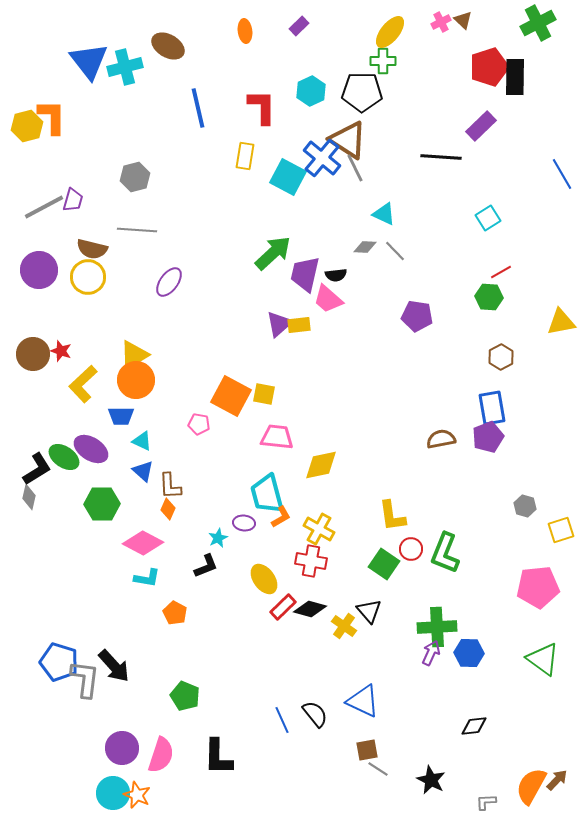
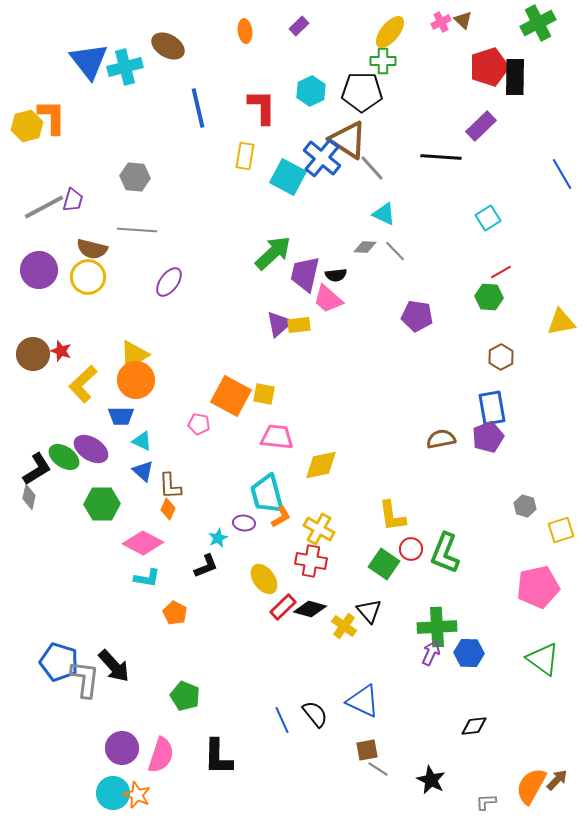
gray line at (355, 168): moved 17 px right; rotated 16 degrees counterclockwise
gray hexagon at (135, 177): rotated 20 degrees clockwise
pink pentagon at (538, 587): rotated 6 degrees counterclockwise
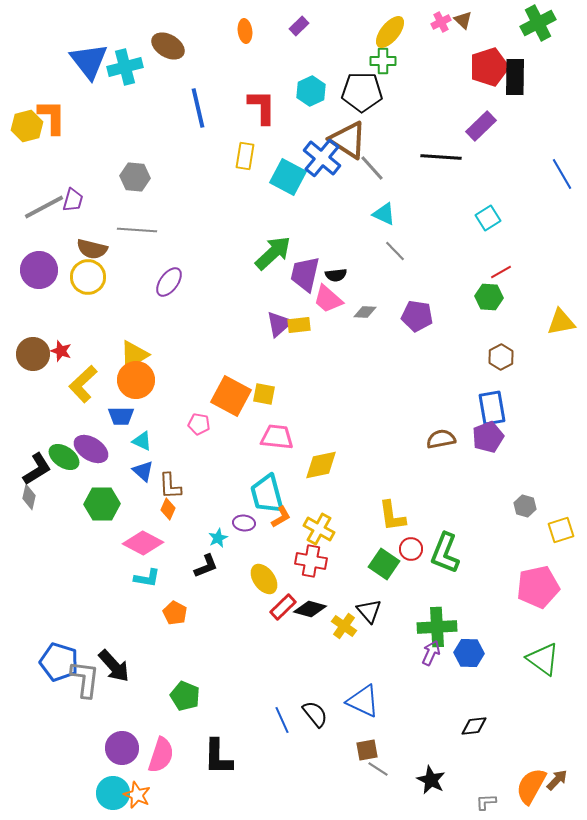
gray diamond at (365, 247): moved 65 px down
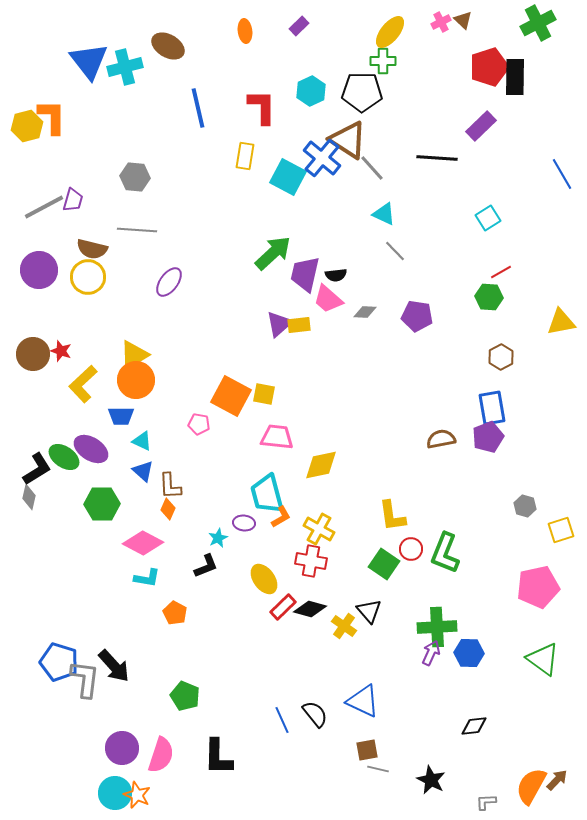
black line at (441, 157): moved 4 px left, 1 px down
gray line at (378, 769): rotated 20 degrees counterclockwise
cyan circle at (113, 793): moved 2 px right
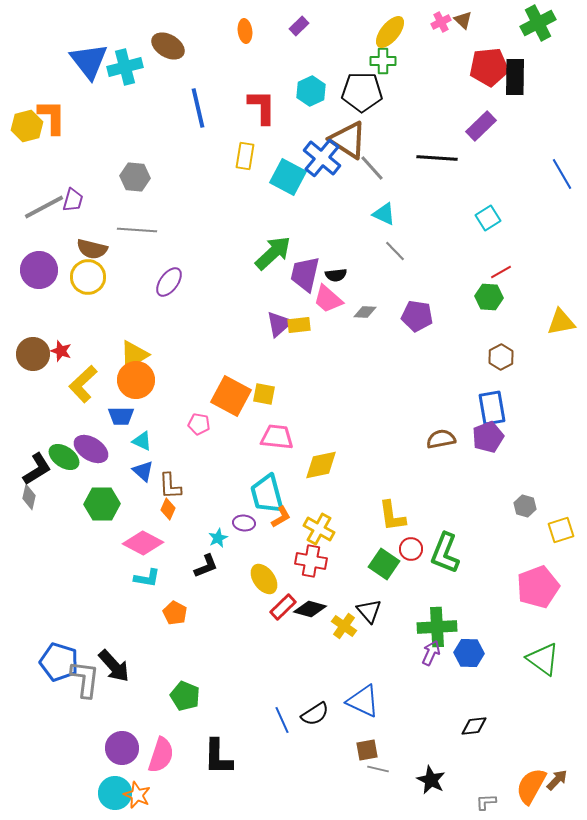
red pentagon at (489, 67): rotated 12 degrees clockwise
pink pentagon at (538, 587): rotated 9 degrees counterclockwise
black semicircle at (315, 714): rotated 96 degrees clockwise
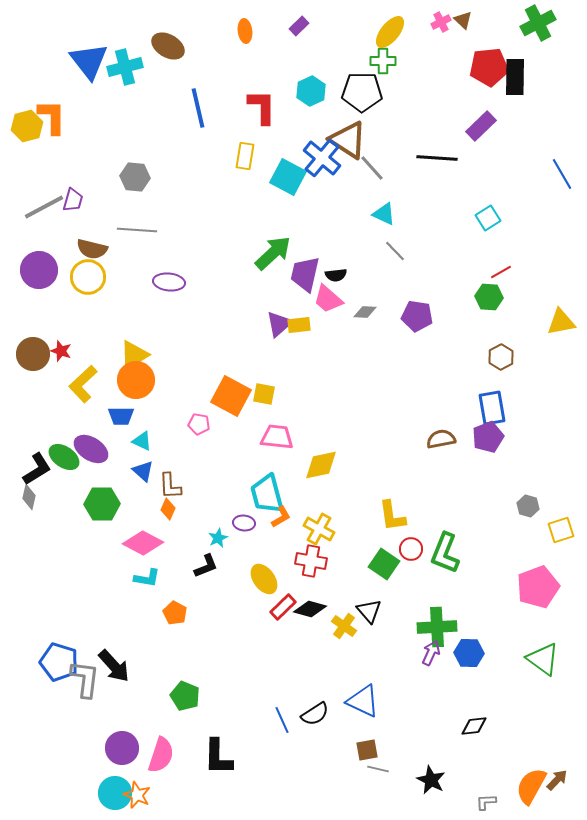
purple ellipse at (169, 282): rotated 60 degrees clockwise
gray hexagon at (525, 506): moved 3 px right
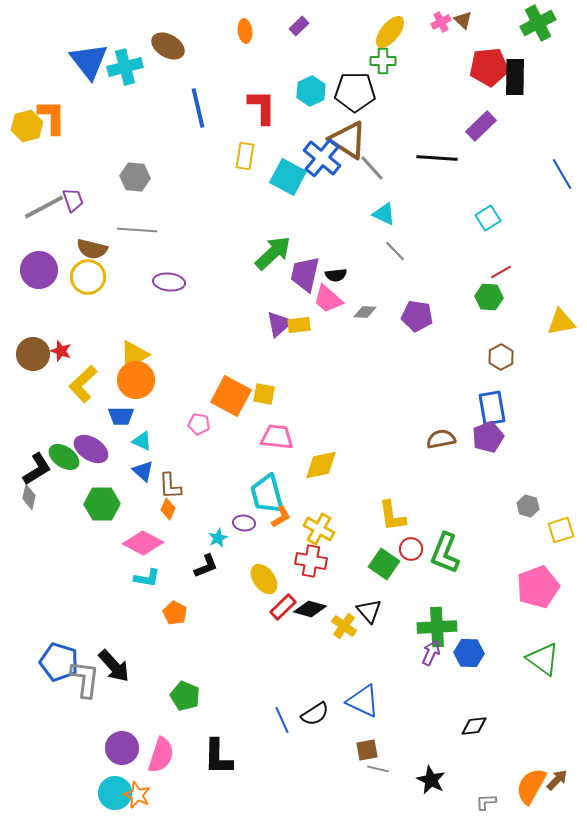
black pentagon at (362, 92): moved 7 px left
purple trapezoid at (73, 200): rotated 35 degrees counterclockwise
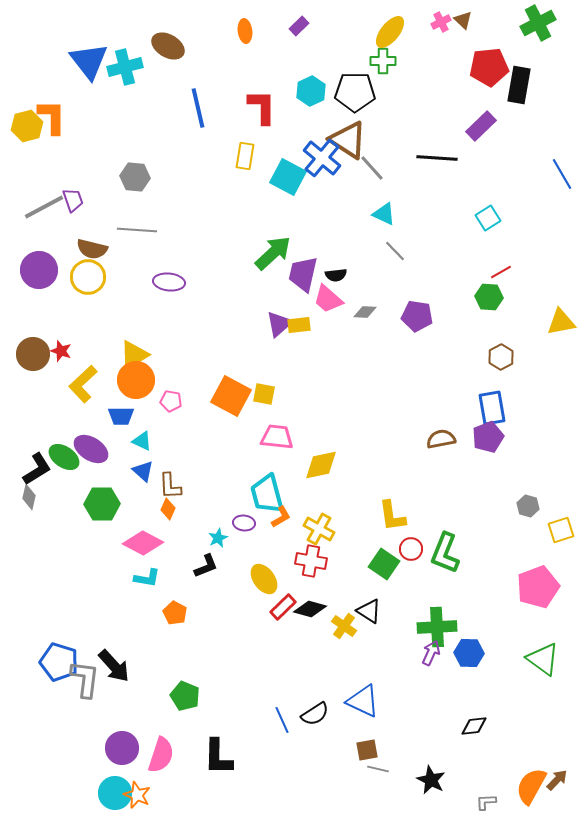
black rectangle at (515, 77): moved 4 px right, 8 px down; rotated 9 degrees clockwise
purple trapezoid at (305, 274): moved 2 px left
pink pentagon at (199, 424): moved 28 px left, 23 px up
black triangle at (369, 611): rotated 16 degrees counterclockwise
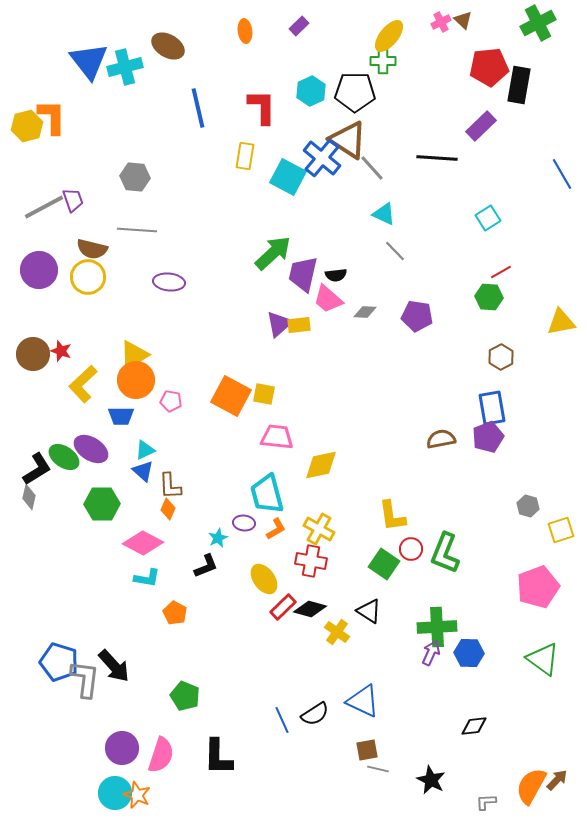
yellow ellipse at (390, 32): moved 1 px left, 4 px down
cyan triangle at (142, 441): moved 3 px right, 9 px down; rotated 50 degrees counterclockwise
orange L-shape at (281, 517): moved 5 px left, 12 px down
yellow cross at (344, 626): moved 7 px left, 6 px down
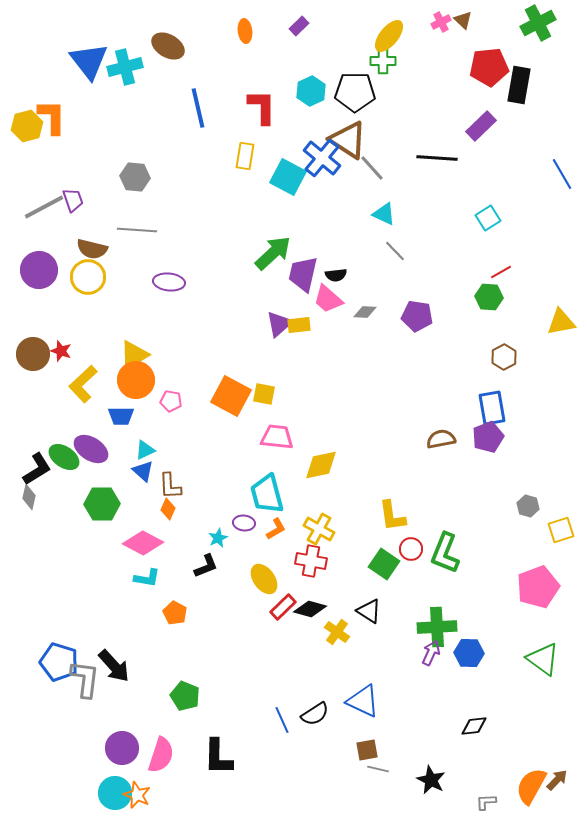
brown hexagon at (501, 357): moved 3 px right
